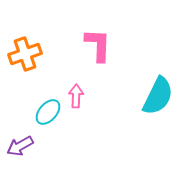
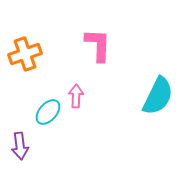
purple arrow: rotated 68 degrees counterclockwise
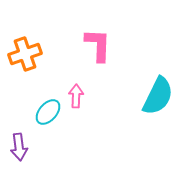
purple arrow: moved 1 px left, 1 px down
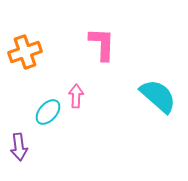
pink L-shape: moved 4 px right, 1 px up
orange cross: moved 2 px up
cyan semicircle: rotated 75 degrees counterclockwise
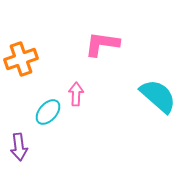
pink L-shape: rotated 84 degrees counterclockwise
orange cross: moved 4 px left, 7 px down
pink arrow: moved 2 px up
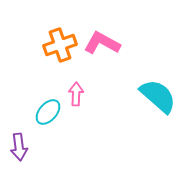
pink L-shape: moved 1 px up; rotated 21 degrees clockwise
orange cross: moved 39 px right, 14 px up
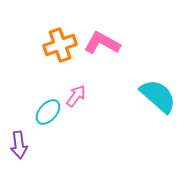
pink arrow: moved 2 px down; rotated 35 degrees clockwise
purple arrow: moved 2 px up
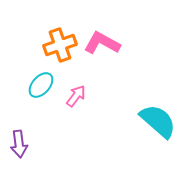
cyan semicircle: moved 25 px down
cyan ellipse: moved 7 px left, 27 px up
purple arrow: moved 1 px up
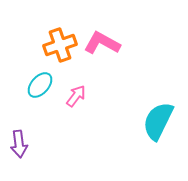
cyan ellipse: moved 1 px left
cyan semicircle: rotated 105 degrees counterclockwise
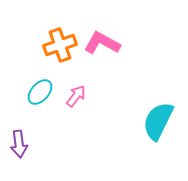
cyan ellipse: moved 7 px down
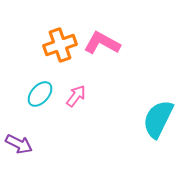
cyan ellipse: moved 2 px down
cyan semicircle: moved 2 px up
purple arrow: rotated 56 degrees counterclockwise
